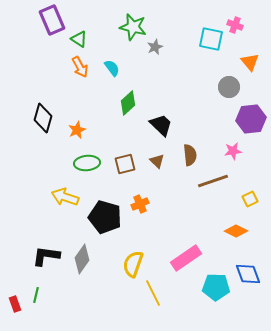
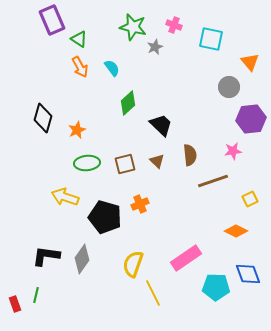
pink cross: moved 61 px left
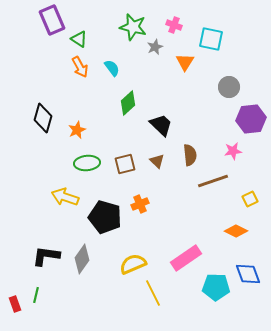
orange triangle: moved 65 px left; rotated 12 degrees clockwise
yellow semicircle: rotated 48 degrees clockwise
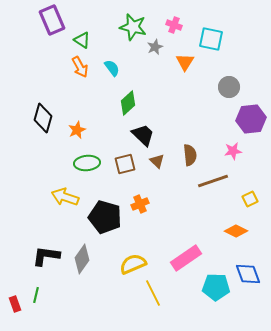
green triangle: moved 3 px right, 1 px down
black trapezoid: moved 18 px left, 10 px down
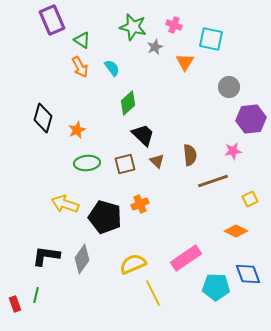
yellow arrow: moved 7 px down
